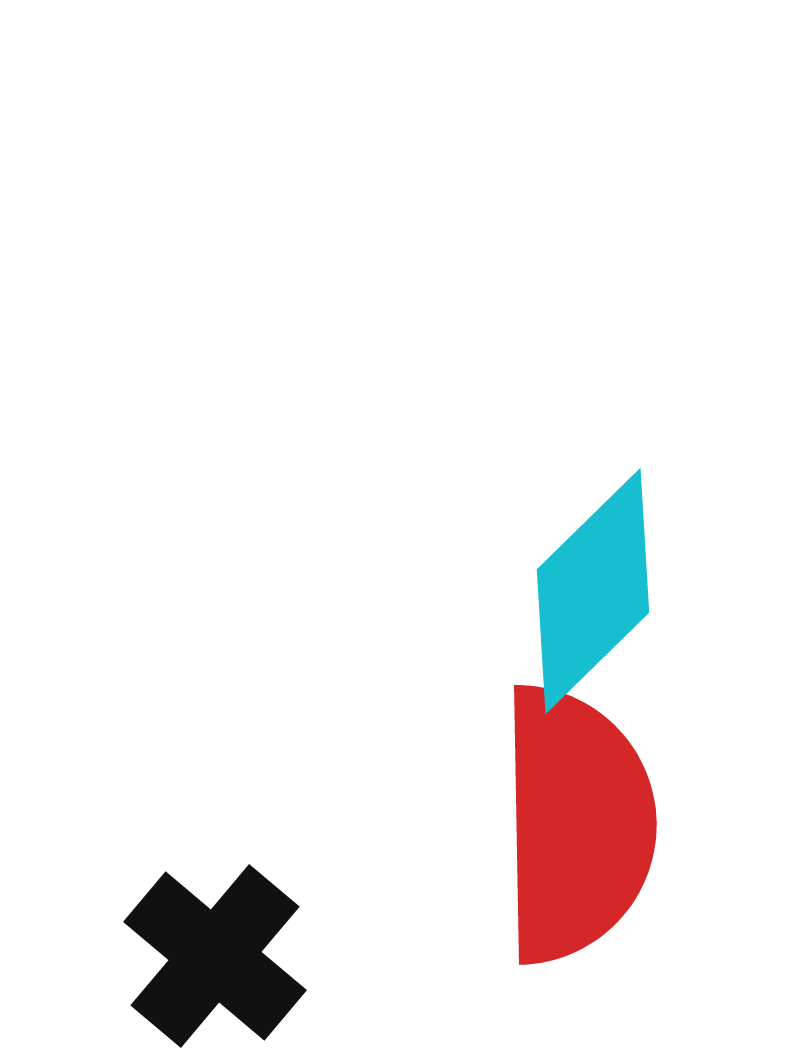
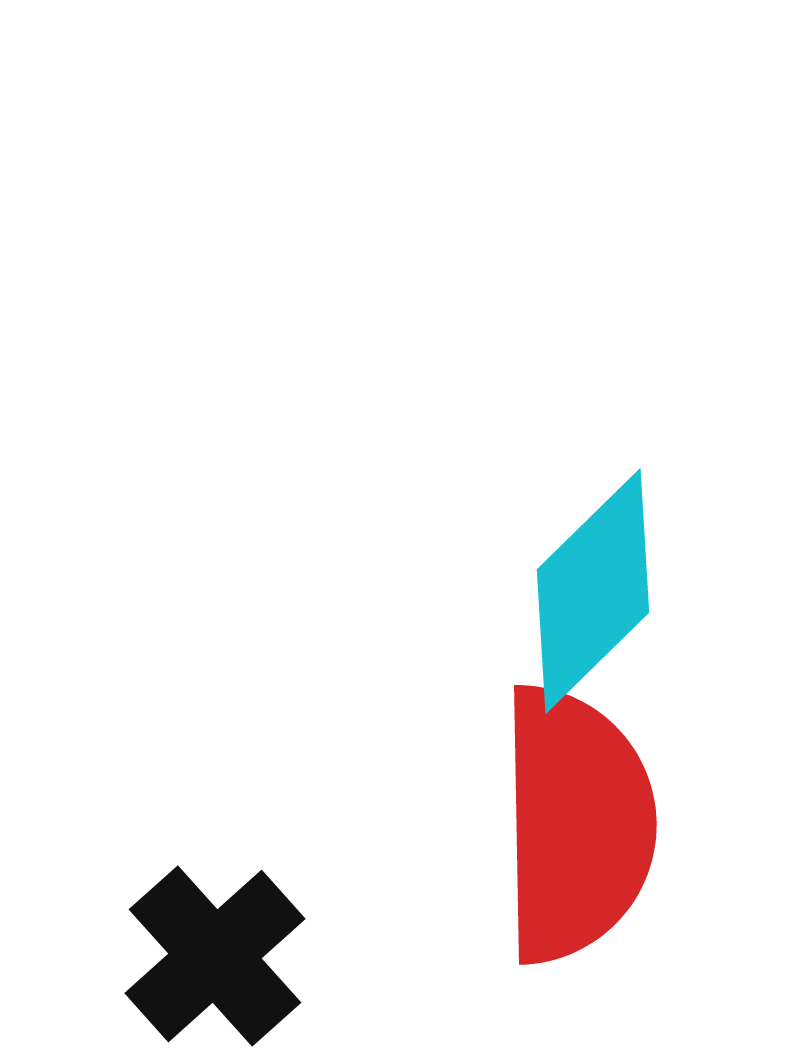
black cross: rotated 8 degrees clockwise
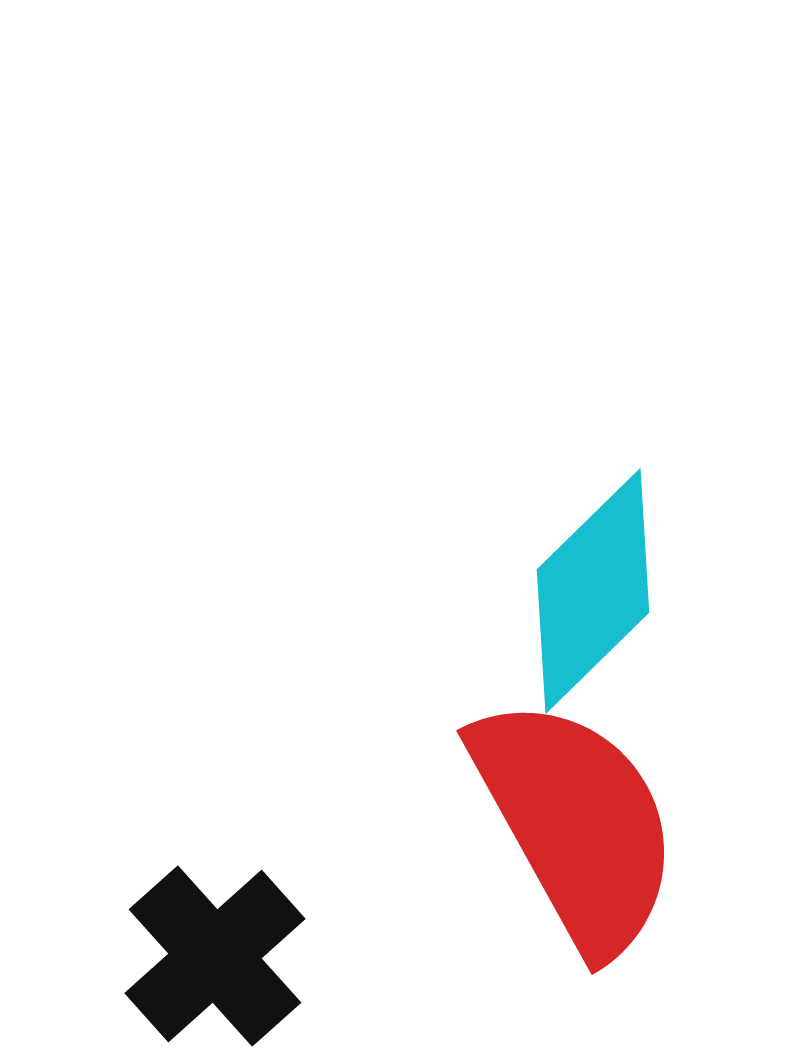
red semicircle: rotated 28 degrees counterclockwise
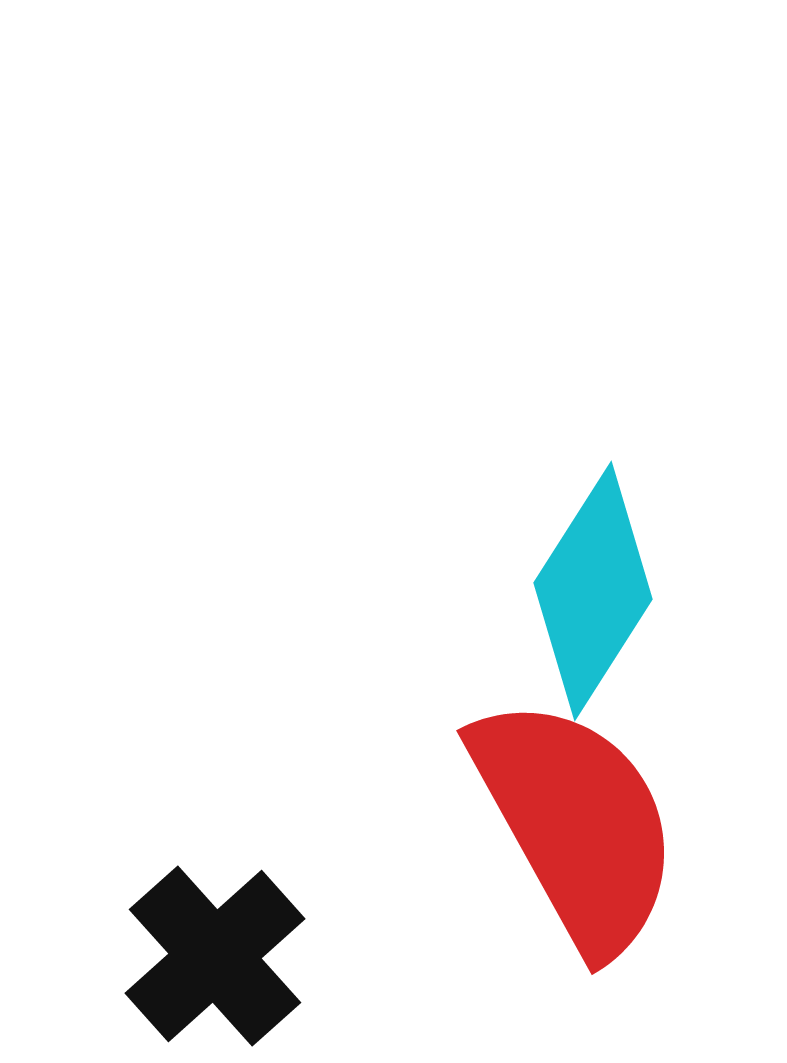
cyan diamond: rotated 13 degrees counterclockwise
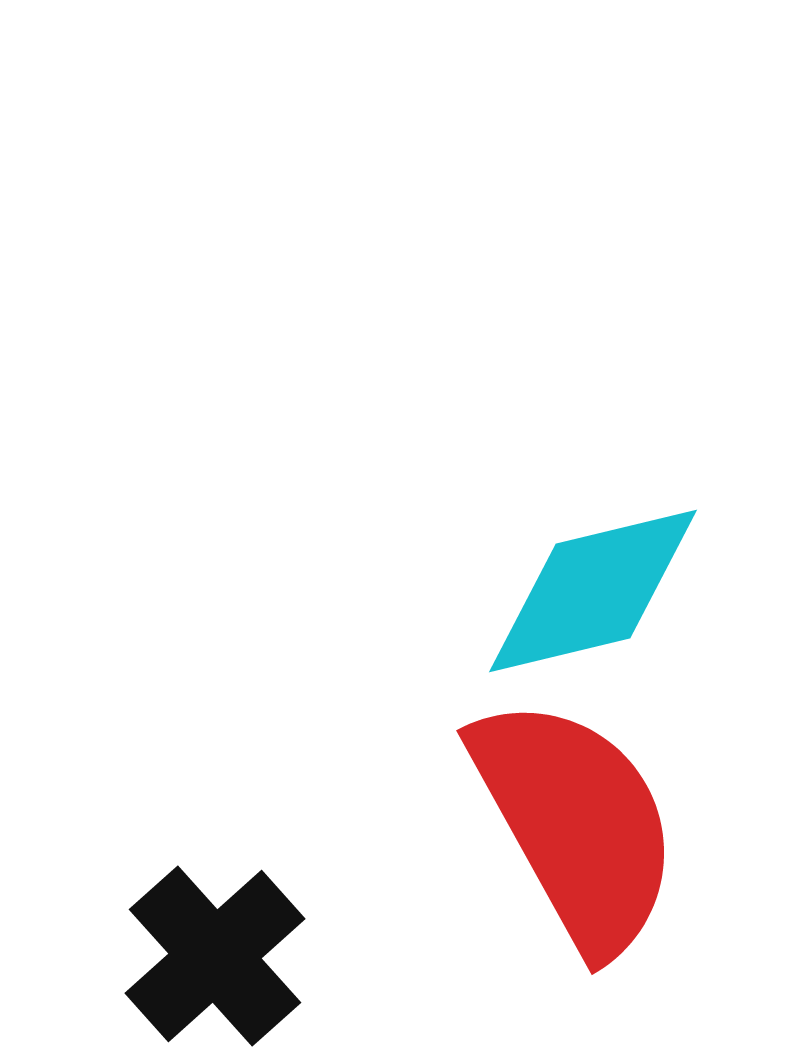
cyan diamond: rotated 44 degrees clockwise
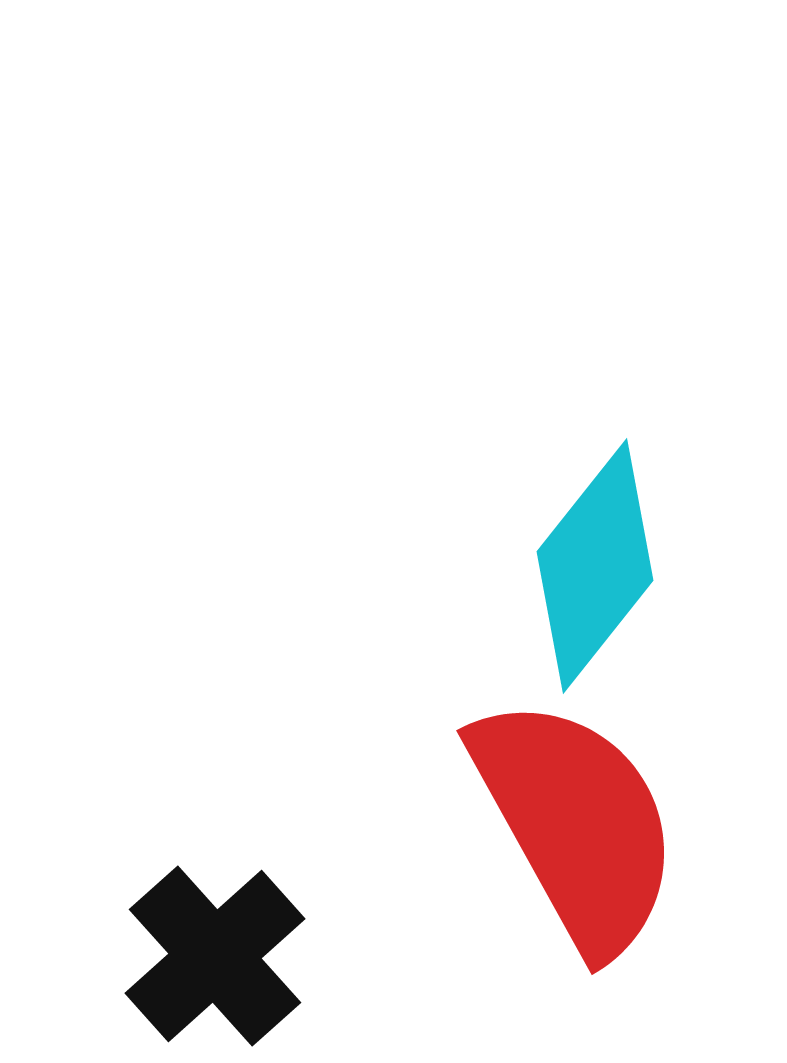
cyan diamond: moved 2 px right, 25 px up; rotated 38 degrees counterclockwise
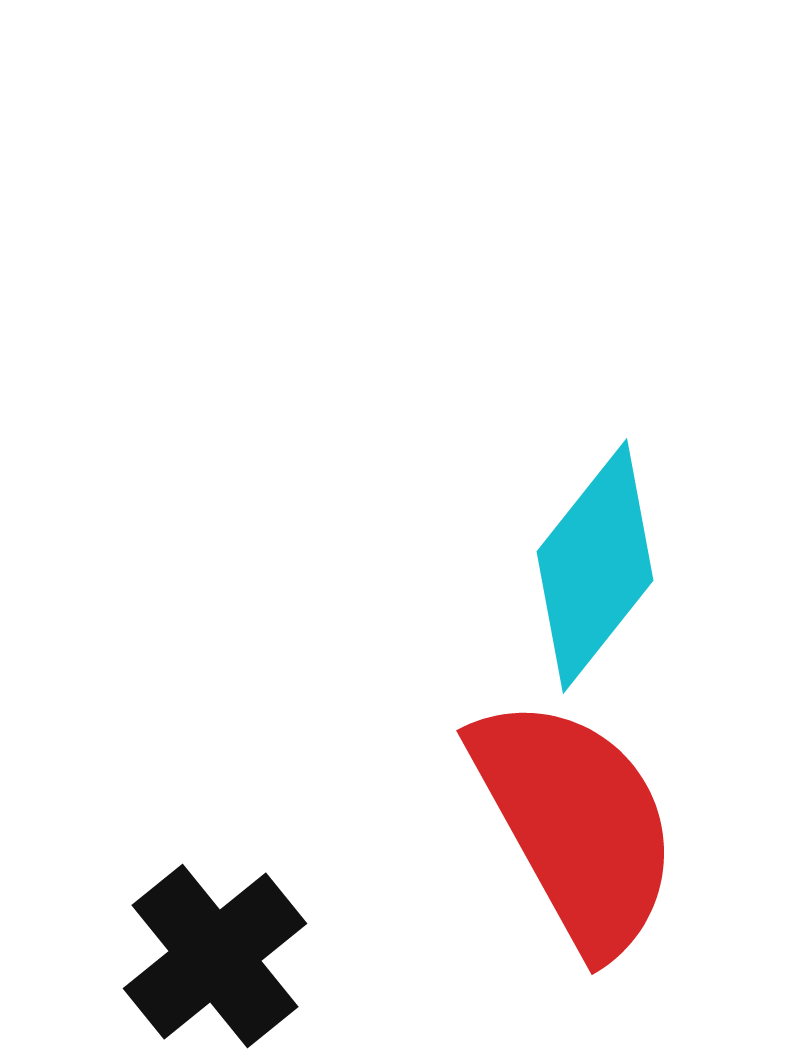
black cross: rotated 3 degrees clockwise
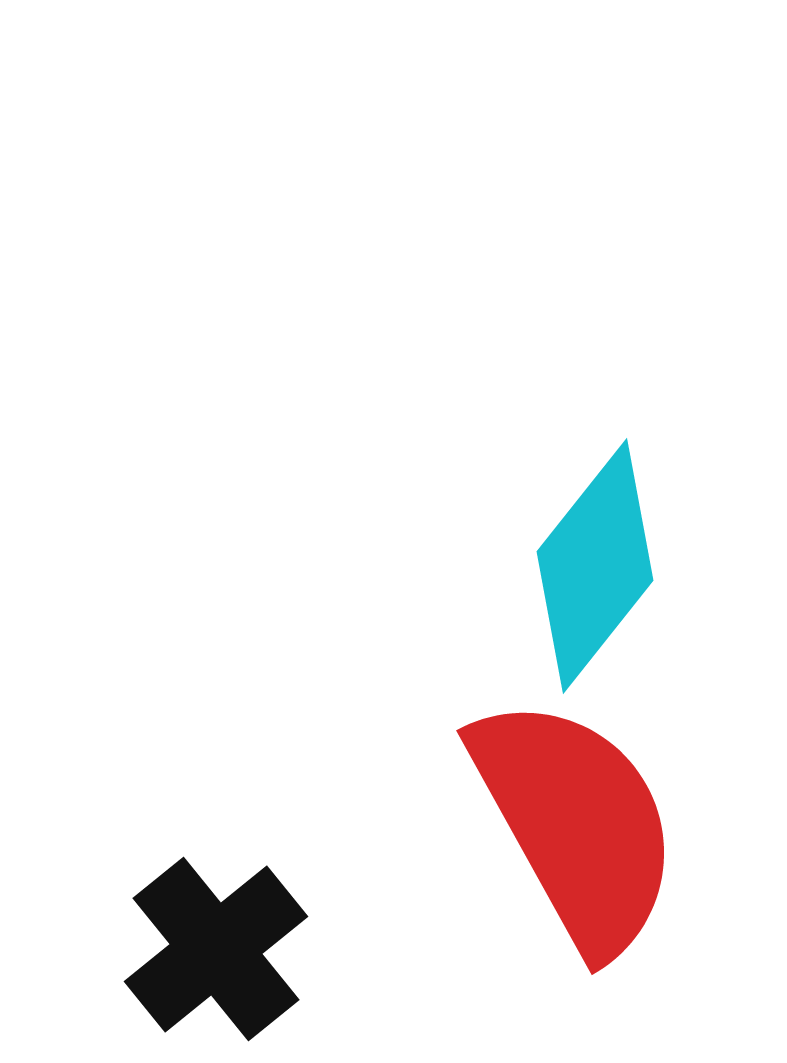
black cross: moved 1 px right, 7 px up
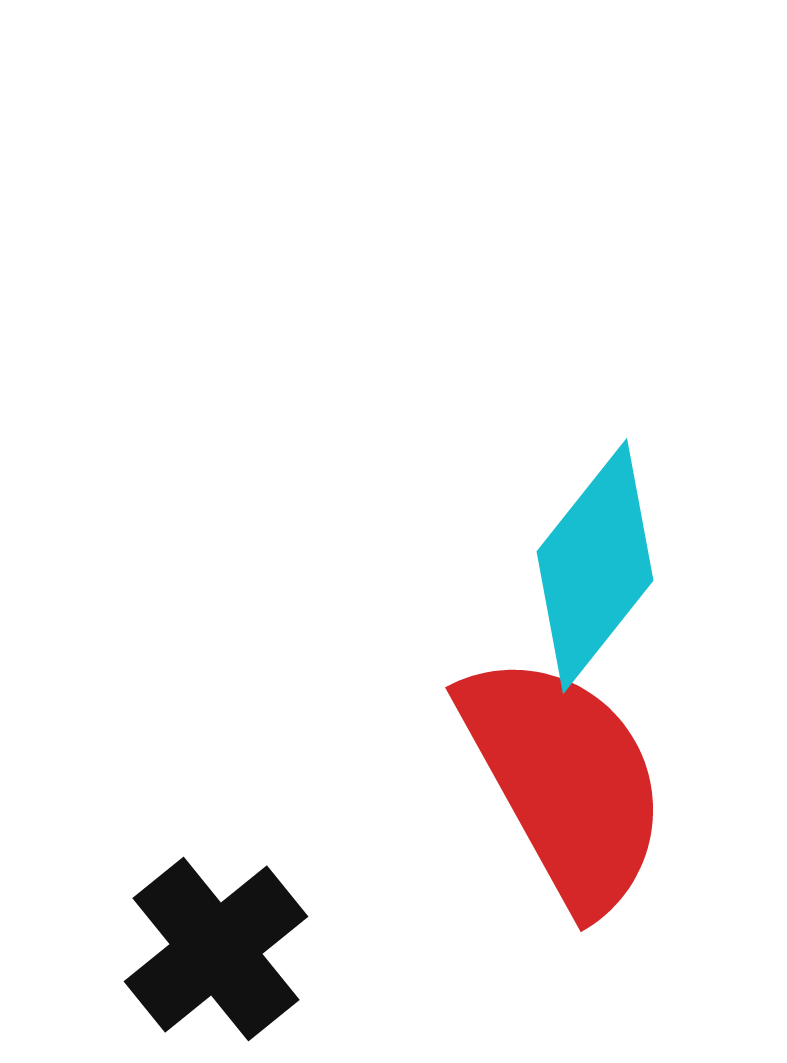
red semicircle: moved 11 px left, 43 px up
